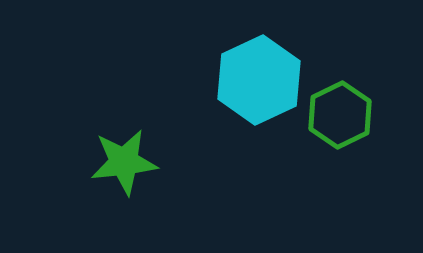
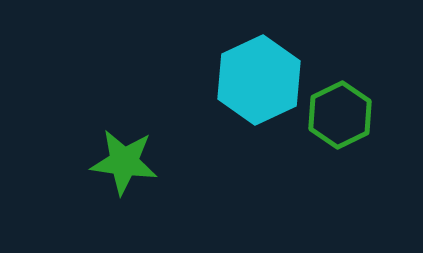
green star: rotated 14 degrees clockwise
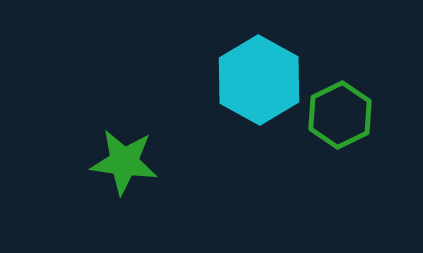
cyan hexagon: rotated 6 degrees counterclockwise
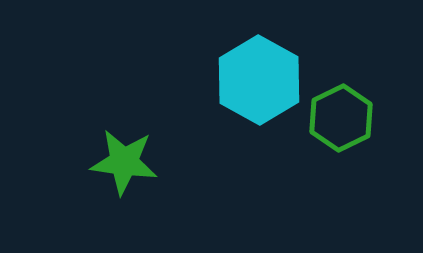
green hexagon: moved 1 px right, 3 px down
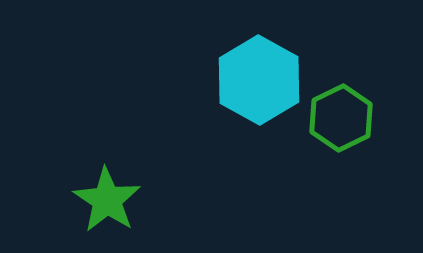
green star: moved 17 px left, 38 px down; rotated 26 degrees clockwise
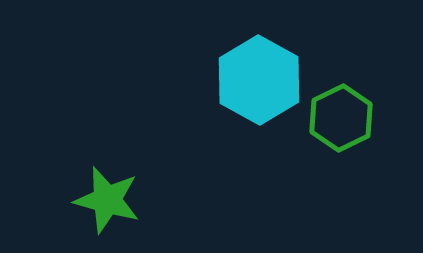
green star: rotated 18 degrees counterclockwise
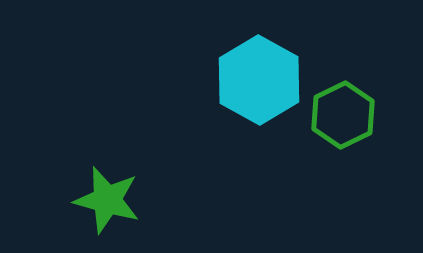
green hexagon: moved 2 px right, 3 px up
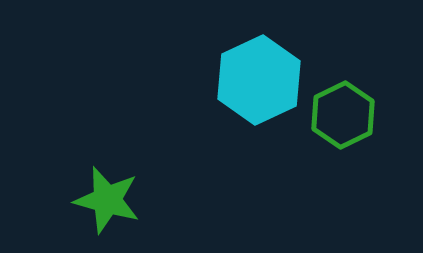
cyan hexagon: rotated 6 degrees clockwise
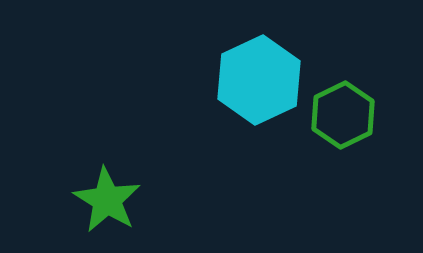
green star: rotated 16 degrees clockwise
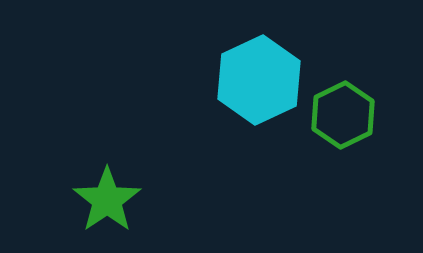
green star: rotated 6 degrees clockwise
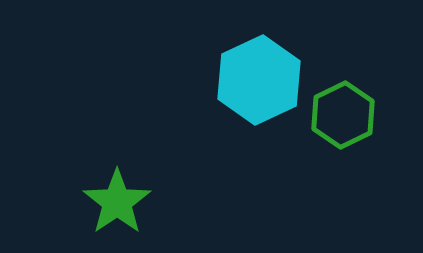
green star: moved 10 px right, 2 px down
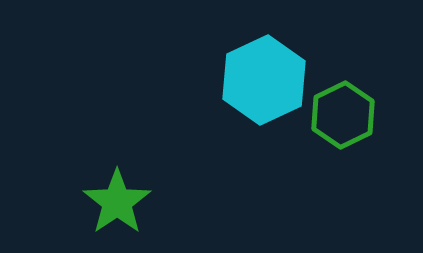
cyan hexagon: moved 5 px right
